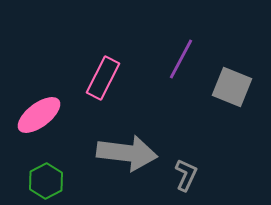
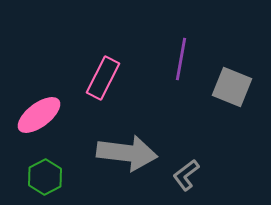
purple line: rotated 18 degrees counterclockwise
gray L-shape: rotated 152 degrees counterclockwise
green hexagon: moved 1 px left, 4 px up
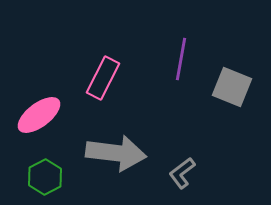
gray arrow: moved 11 px left
gray L-shape: moved 4 px left, 2 px up
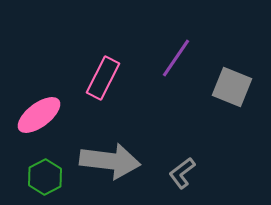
purple line: moved 5 px left, 1 px up; rotated 24 degrees clockwise
gray arrow: moved 6 px left, 8 px down
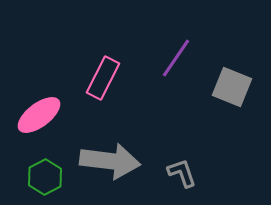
gray L-shape: rotated 108 degrees clockwise
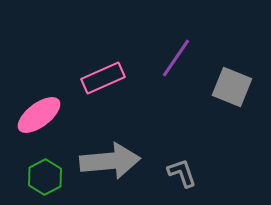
pink rectangle: rotated 39 degrees clockwise
gray arrow: rotated 12 degrees counterclockwise
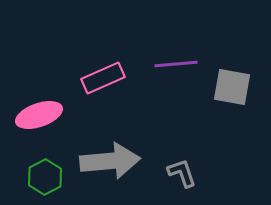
purple line: moved 6 px down; rotated 51 degrees clockwise
gray square: rotated 12 degrees counterclockwise
pink ellipse: rotated 18 degrees clockwise
